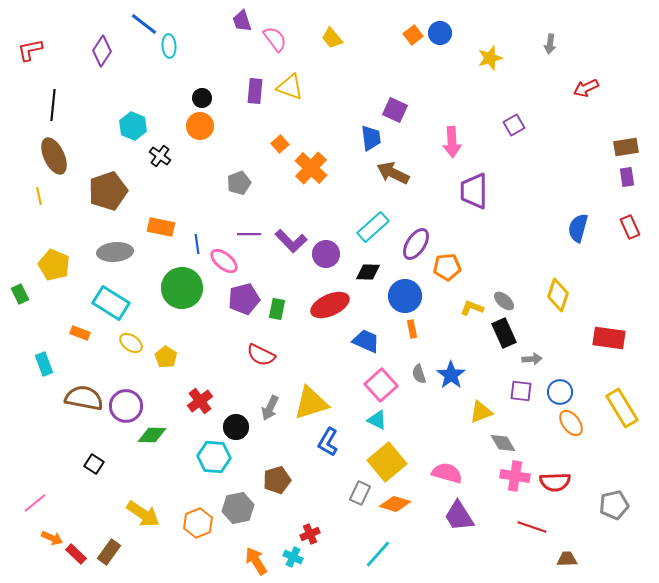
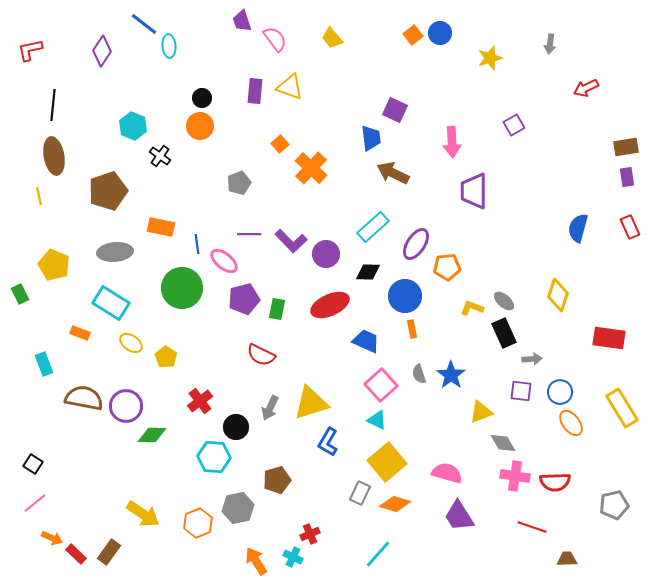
brown ellipse at (54, 156): rotated 15 degrees clockwise
black square at (94, 464): moved 61 px left
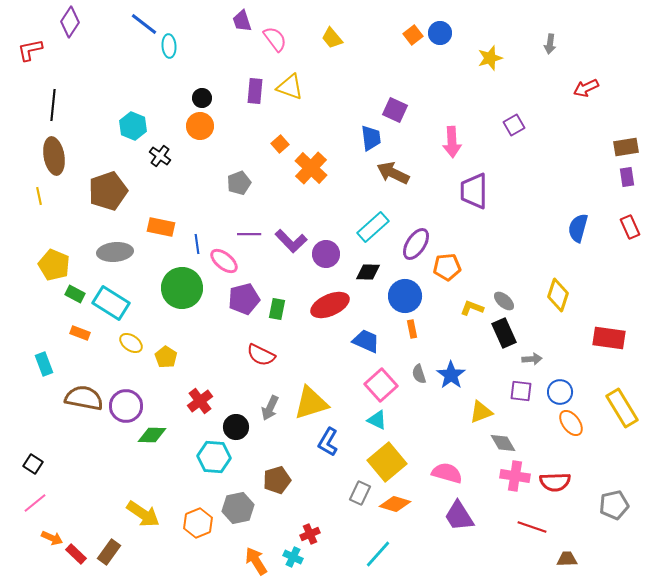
purple diamond at (102, 51): moved 32 px left, 29 px up
green rectangle at (20, 294): moved 55 px right; rotated 36 degrees counterclockwise
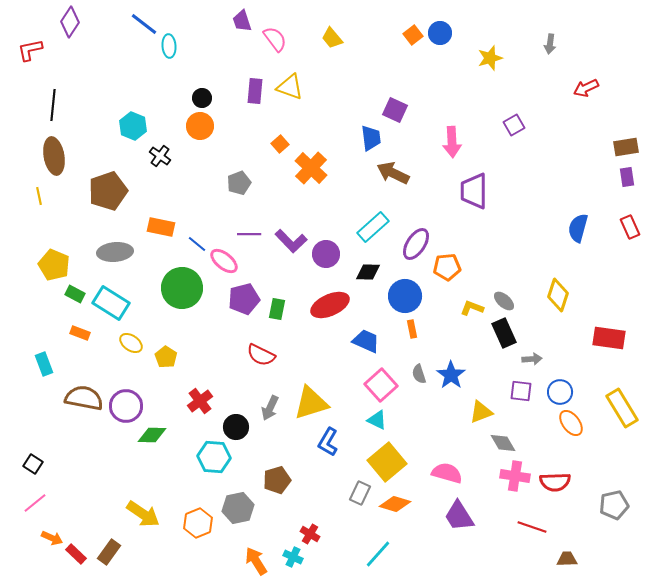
blue line at (197, 244): rotated 42 degrees counterclockwise
red cross at (310, 534): rotated 36 degrees counterclockwise
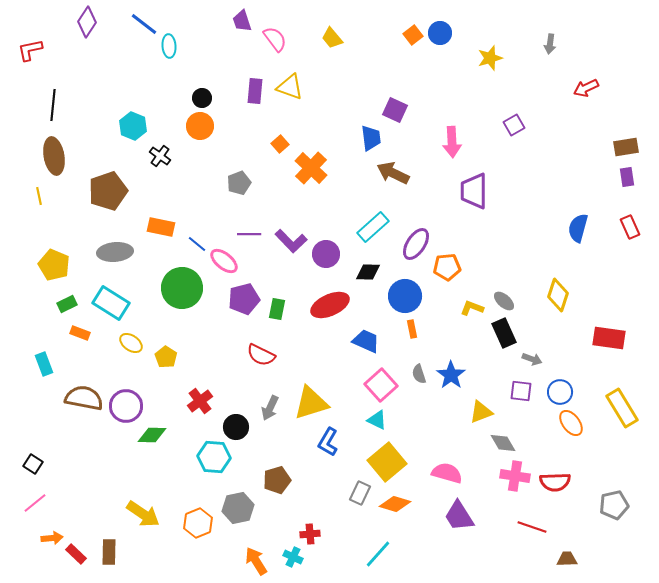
purple diamond at (70, 22): moved 17 px right
green rectangle at (75, 294): moved 8 px left, 10 px down; rotated 54 degrees counterclockwise
gray arrow at (532, 359): rotated 24 degrees clockwise
red cross at (310, 534): rotated 36 degrees counterclockwise
orange arrow at (52, 538): rotated 30 degrees counterclockwise
brown rectangle at (109, 552): rotated 35 degrees counterclockwise
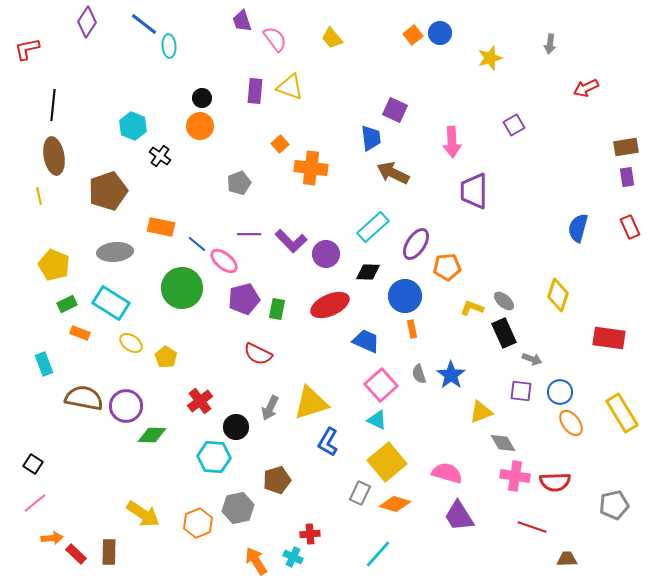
red L-shape at (30, 50): moved 3 px left, 1 px up
orange cross at (311, 168): rotated 36 degrees counterclockwise
red semicircle at (261, 355): moved 3 px left, 1 px up
yellow rectangle at (622, 408): moved 5 px down
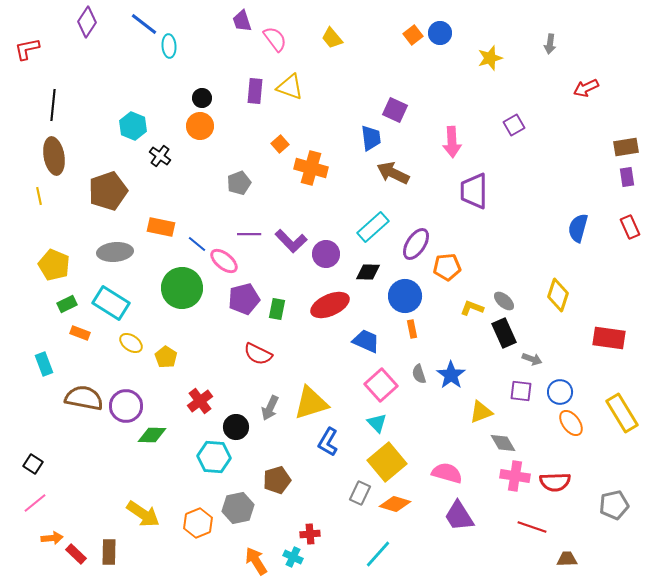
orange cross at (311, 168): rotated 8 degrees clockwise
cyan triangle at (377, 420): moved 3 px down; rotated 20 degrees clockwise
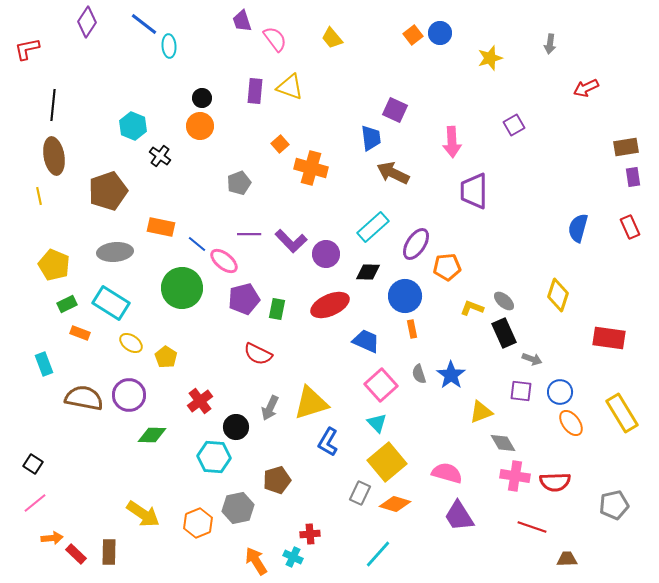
purple rectangle at (627, 177): moved 6 px right
purple circle at (126, 406): moved 3 px right, 11 px up
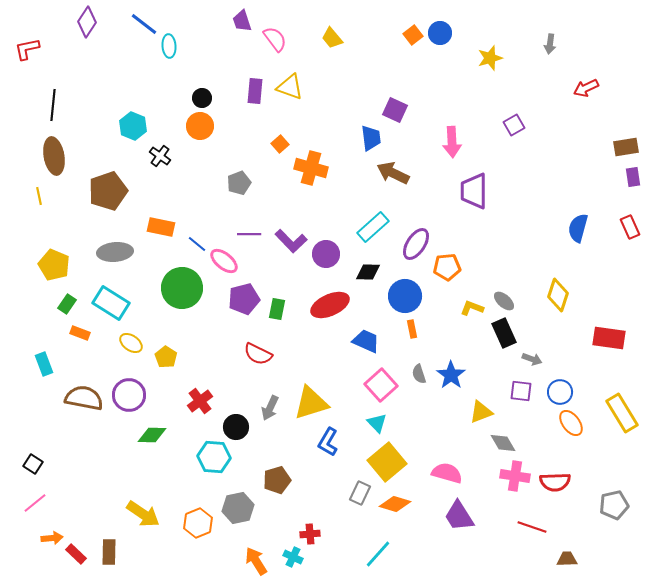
green rectangle at (67, 304): rotated 30 degrees counterclockwise
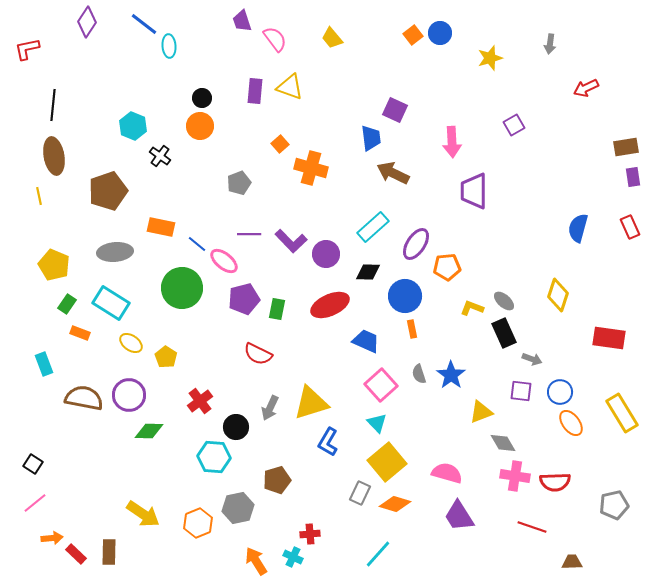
green diamond at (152, 435): moved 3 px left, 4 px up
brown trapezoid at (567, 559): moved 5 px right, 3 px down
